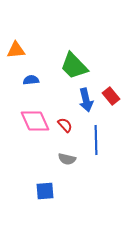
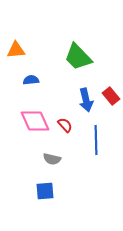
green trapezoid: moved 4 px right, 9 px up
gray semicircle: moved 15 px left
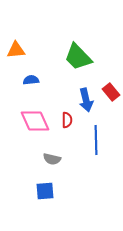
red rectangle: moved 4 px up
red semicircle: moved 2 px right, 5 px up; rotated 42 degrees clockwise
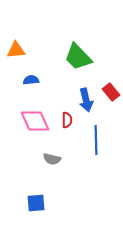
blue square: moved 9 px left, 12 px down
